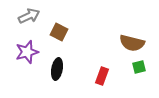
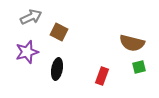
gray arrow: moved 2 px right, 1 px down
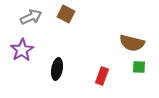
brown square: moved 7 px right, 18 px up
purple star: moved 5 px left, 2 px up; rotated 15 degrees counterclockwise
green square: rotated 16 degrees clockwise
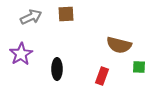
brown square: rotated 30 degrees counterclockwise
brown semicircle: moved 13 px left, 2 px down
purple star: moved 1 px left, 4 px down
black ellipse: rotated 10 degrees counterclockwise
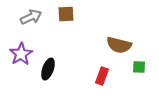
black ellipse: moved 9 px left; rotated 20 degrees clockwise
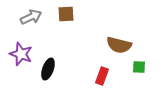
purple star: rotated 20 degrees counterclockwise
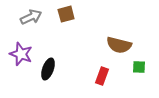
brown square: rotated 12 degrees counterclockwise
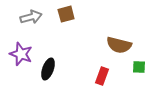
gray arrow: rotated 10 degrees clockwise
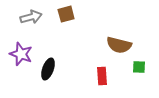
red rectangle: rotated 24 degrees counterclockwise
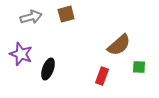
brown semicircle: rotated 55 degrees counterclockwise
red rectangle: rotated 24 degrees clockwise
